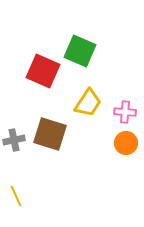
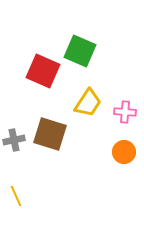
orange circle: moved 2 px left, 9 px down
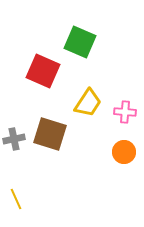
green square: moved 9 px up
gray cross: moved 1 px up
yellow line: moved 3 px down
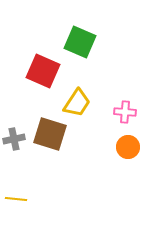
yellow trapezoid: moved 11 px left
orange circle: moved 4 px right, 5 px up
yellow line: rotated 60 degrees counterclockwise
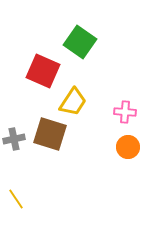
green square: rotated 12 degrees clockwise
yellow trapezoid: moved 4 px left, 1 px up
yellow line: rotated 50 degrees clockwise
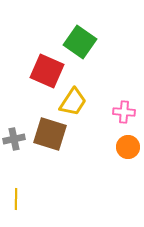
red square: moved 4 px right
pink cross: moved 1 px left
yellow line: rotated 35 degrees clockwise
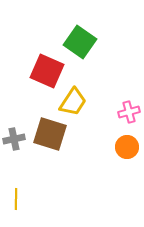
pink cross: moved 5 px right; rotated 20 degrees counterclockwise
orange circle: moved 1 px left
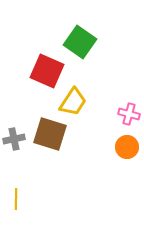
pink cross: moved 2 px down; rotated 30 degrees clockwise
